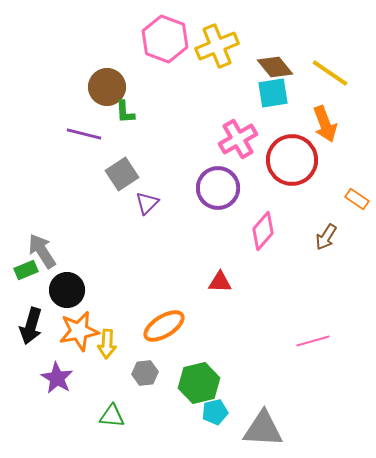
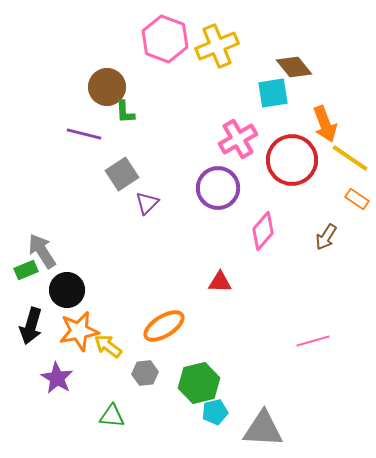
brown diamond: moved 19 px right
yellow line: moved 20 px right, 85 px down
yellow arrow: moved 1 px right, 2 px down; rotated 124 degrees clockwise
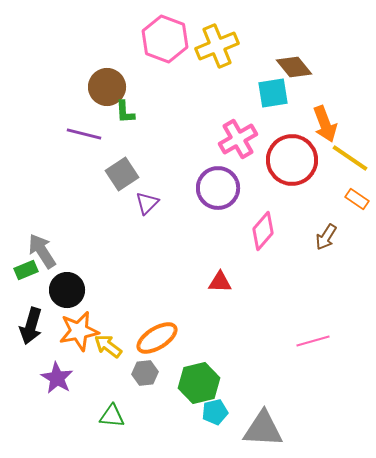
orange ellipse: moved 7 px left, 12 px down
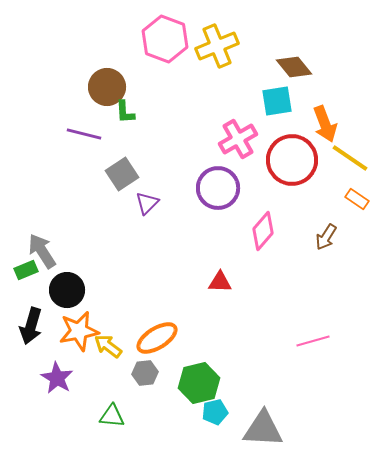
cyan square: moved 4 px right, 8 px down
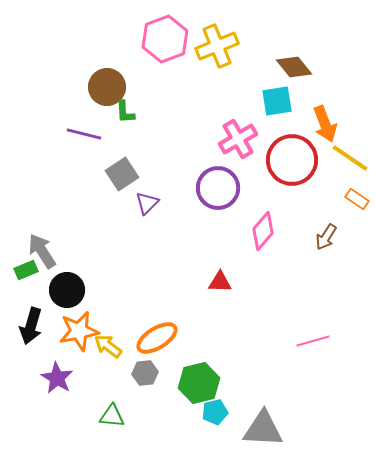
pink hexagon: rotated 18 degrees clockwise
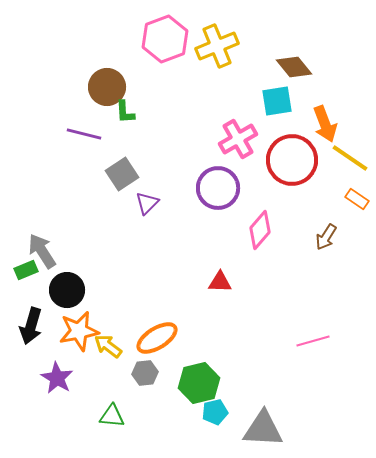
pink diamond: moved 3 px left, 1 px up
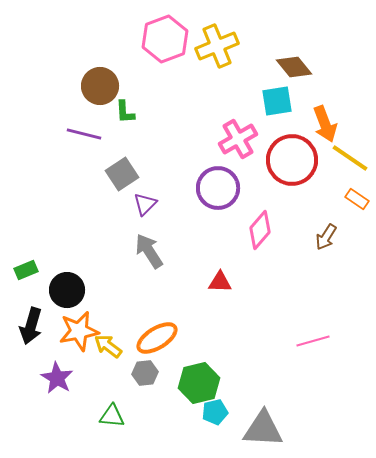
brown circle: moved 7 px left, 1 px up
purple triangle: moved 2 px left, 1 px down
gray arrow: moved 107 px right
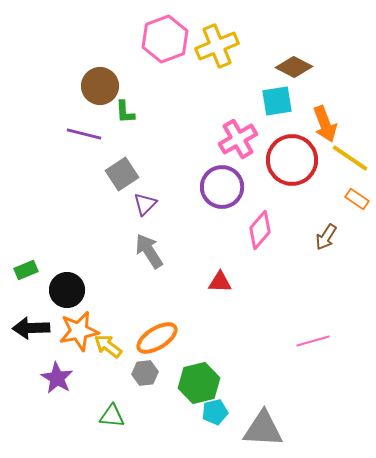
brown diamond: rotated 24 degrees counterclockwise
purple circle: moved 4 px right, 1 px up
black arrow: moved 2 px down; rotated 72 degrees clockwise
